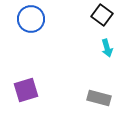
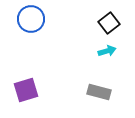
black square: moved 7 px right, 8 px down; rotated 15 degrees clockwise
cyan arrow: moved 3 px down; rotated 90 degrees counterclockwise
gray rectangle: moved 6 px up
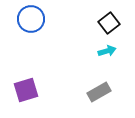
gray rectangle: rotated 45 degrees counterclockwise
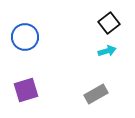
blue circle: moved 6 px left, 18 px down
gray rectangle: moved 3 px left, 2 px down
